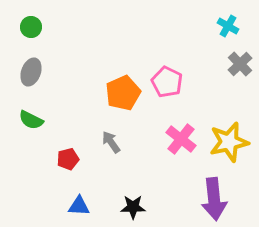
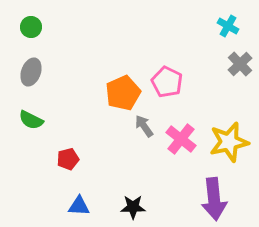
gray arrow: moved 33 px right, 16 px up
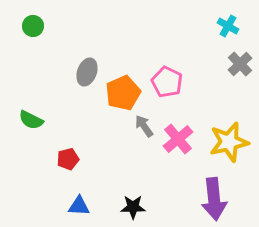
green circle: moved 2 px right, 1 px up
gray ellipse: moved 56 px right
pink cross: moved 3 px left; rotated 12 degrees clockwise
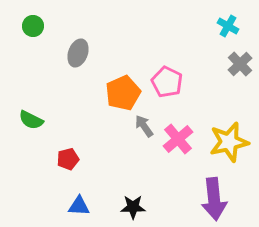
gray ellipse: moved 9 px left, 19 px up
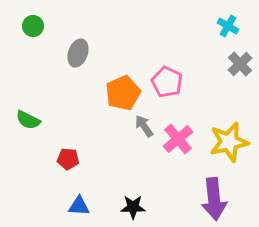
green semicircle: moved 3 px left
red pentagon: rotated 20 degrees clockwise
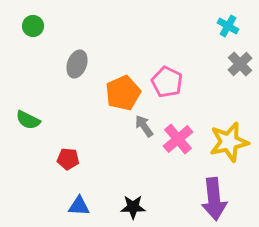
gray ellipse: moved 1 px left, 11 px down
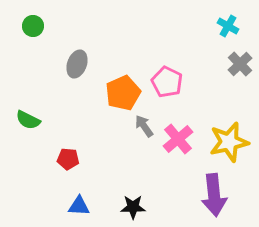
purple arrow: moved 4 px up
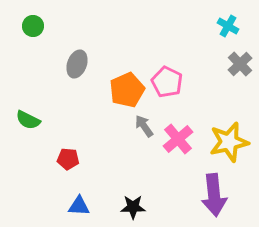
orange pentagon: moved 4 px right, 3 px up
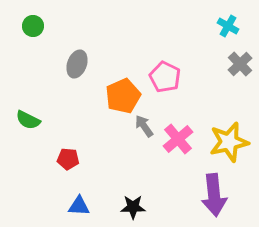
pink pentagon: moved 2 px left, 5 px up
orange pentagon: moved 4 px left, 6 px down
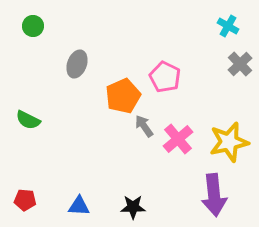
red pentagon: moved 43 px left, 41 px down
